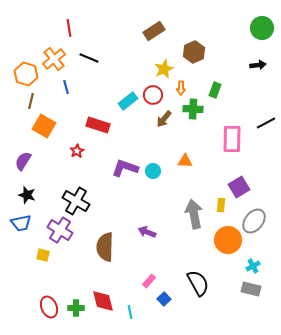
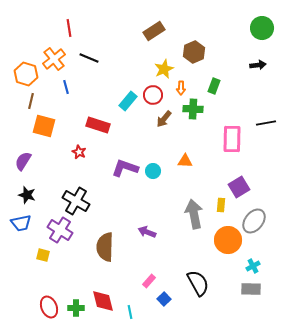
green rectangle at (215, 90): moved 1 px left, 4 px up
cyan rectangle at (128, 101): rotated 12 degrees counterclockwise
black line at (266, 123): rotated 18 degrees clockwise
orange square at (44, 126): rotated 15 degrees counterclockwise
red star at (77, 151): moved 2 px right, 1 px down; rotated 16 degrees counterclockwise
gray rectangle at (251, 289): rotated 12 degrees counterclockwise
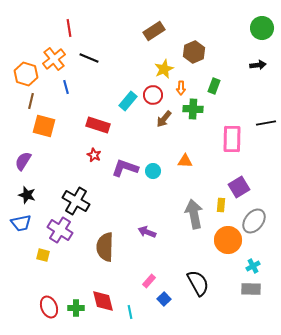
red star at (79, 152): moved 15 px right, 3 px down
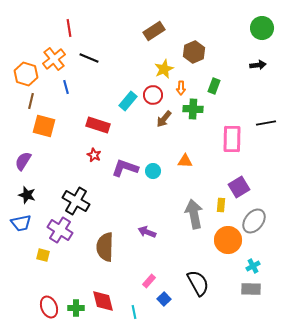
cyan line at (130, 312): moved 4 px right
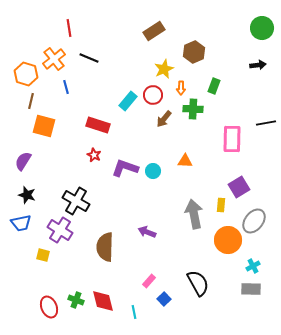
green cross at (76, 308): moved 8 px up; rotated 21 degrees clockwise
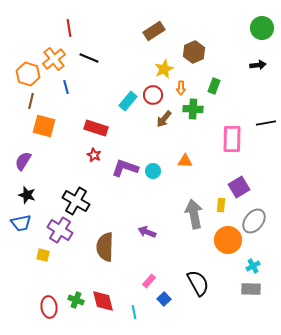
orange hexagon at (26, 74): moved 2 px right
red rectangle at (98, 125): moved 2 px left, 3 px down
red ellipse at (49, 307): rotated 15 degrees clockwise
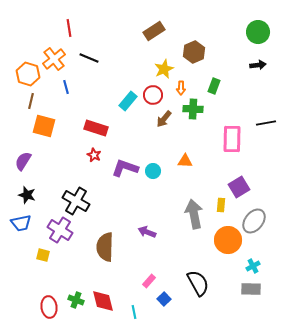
green circle at (262, 28): moved 4 px left, 4 px down
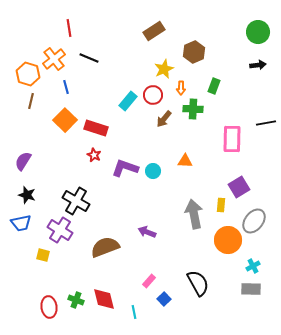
orange square at (44, 126): moved 21 px right, 6 px up; rotated 30 degrees clockwise
brown semicircle at (105, 247): rotated 68 degrees clockwise
red diamond at (103, 301): moved 1 px right, 2 px up
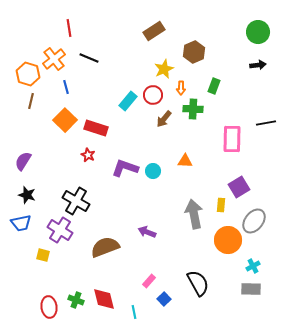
red star at (94, 155): moved 6 px left
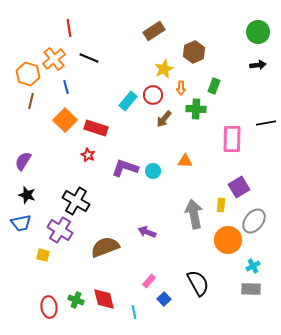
green cross at (193, 109): moved 3 px right
